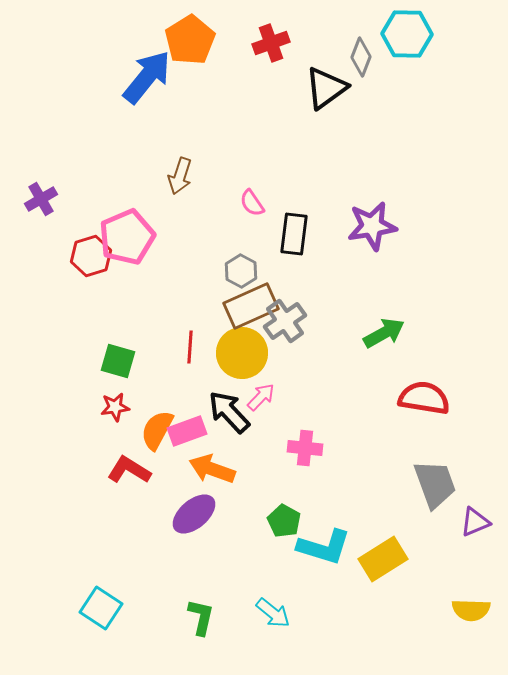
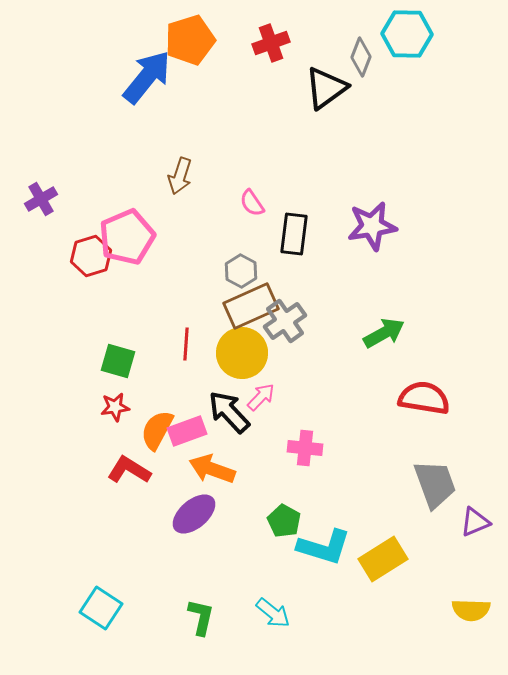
orange pentagon: rotated 15 degrees clockwise
red line: moved 4 px left, 3 px up
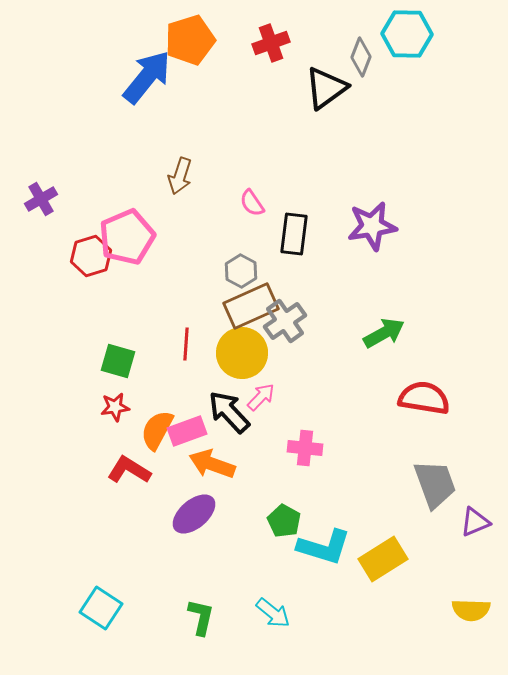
orange arrow: moved 5 px up
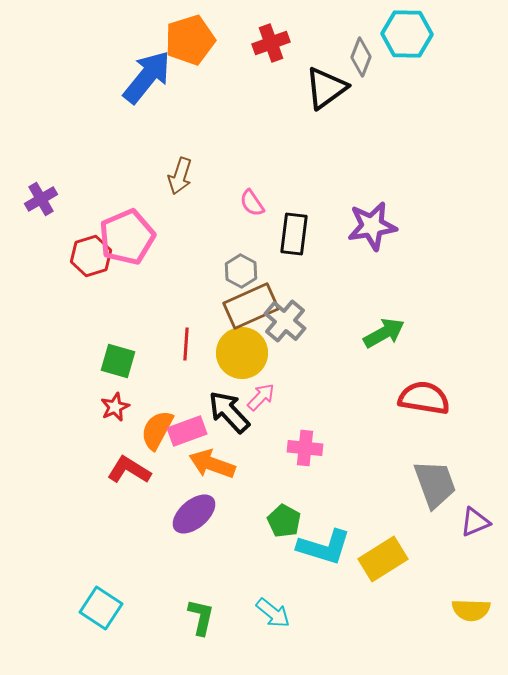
gray cross: rotated 15 degrees counterclockwise
red star: rotated 16 degrees counterclockwise
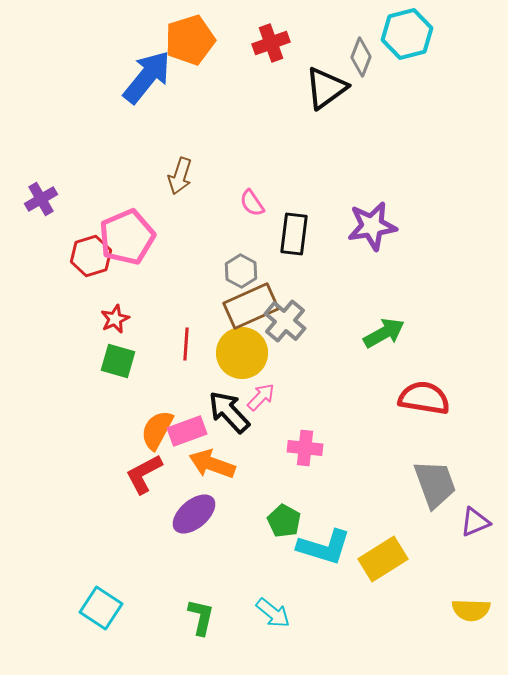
cyan hexagon: rotated 15 degrees counterclockwise
red star: moved 88 px up
red L-shape: moved 15 px right, 4 px down; rotated 60 degrees counterclockwise
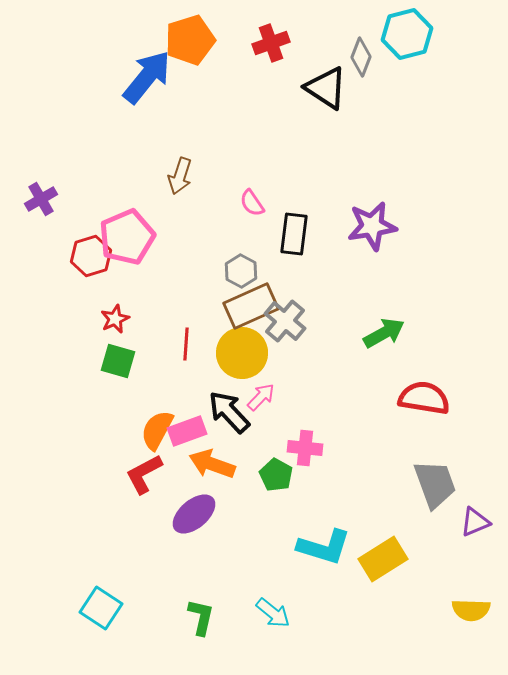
black triangle: rotated 51 degrees counterclockwise
green pentagon: moved 8 px left, 46 px up
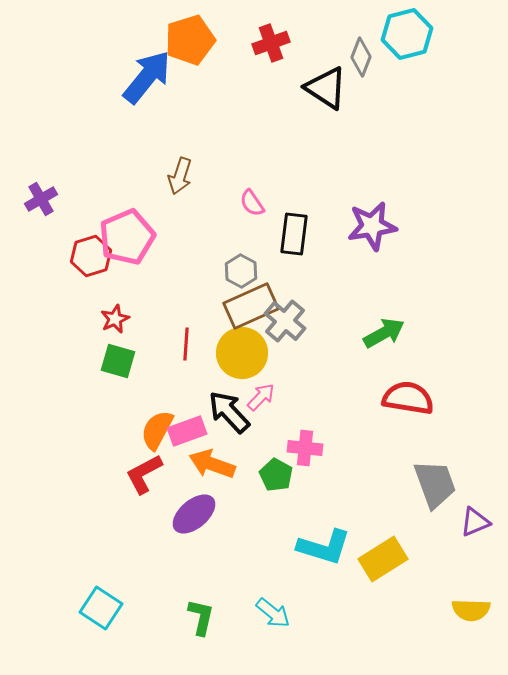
red semicircle: moved 16 px left
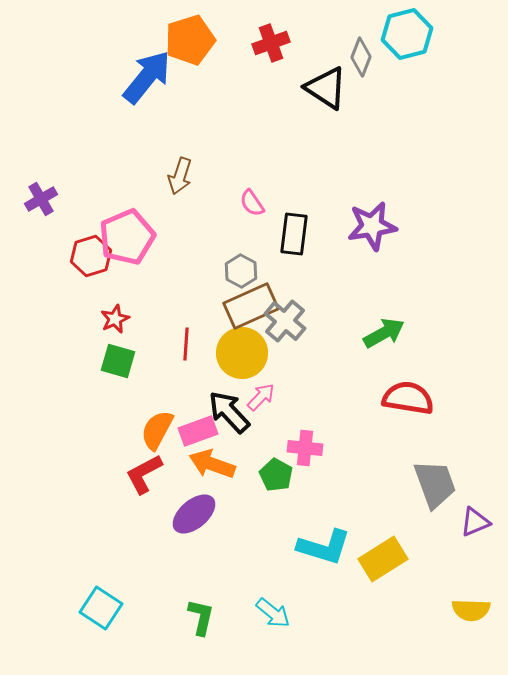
pink rectangle: moved 11 px right
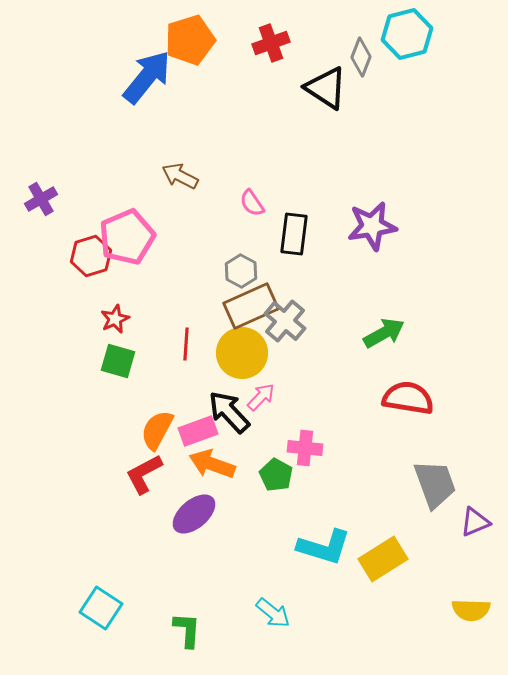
brown arrow: rotated 99 degrees clockwise
green L-shape: moved 14 px left, 13 px down; rotated 9 degrees counterclockwise
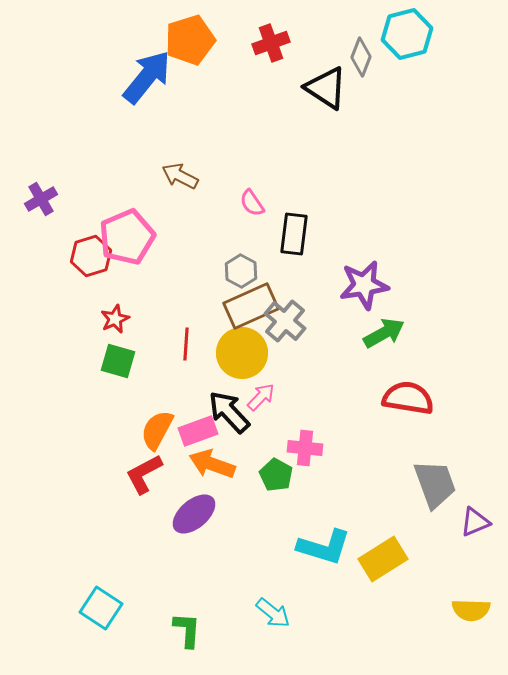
purple star: moved 8 px left, 59 px down
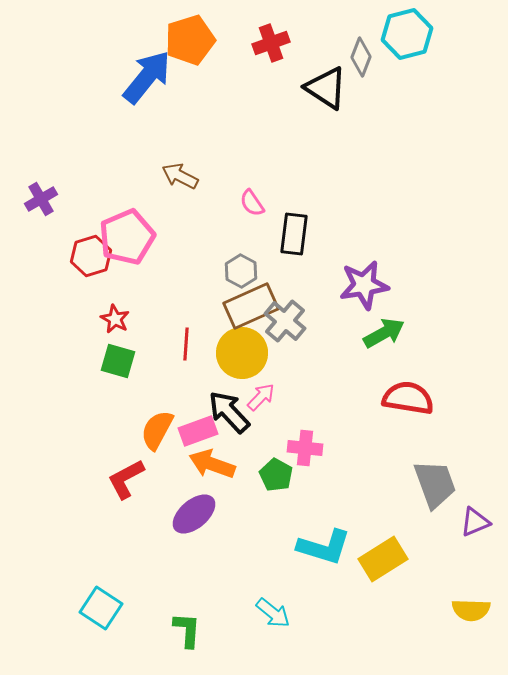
red star: rotated 20 degrees counterclockwise
red L-shape: moved 18 px left, 5 px down
